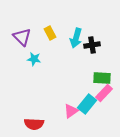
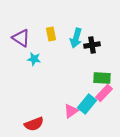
yellow rectangle: moved 1 px right, 1 px down; rotated 16 degrees clockwise
purple triangle: moved 1 px left, 1 px down; rotated 12 degrees counterclockwise
red semicircle: rotated 24 degrees counterclockwise
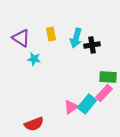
green rectangle: moved 6 px right, 1 px up
pink triangle: moved 4 px up
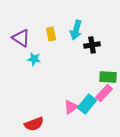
cyan arrow: moved 8 px up
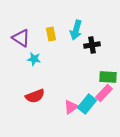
red semicircle: moved 1 px right, 28 px up
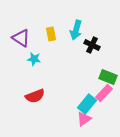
black cross: rotated 35 degrees clockwise
green rectangle: rotated 18 degrees clockwise
pink triangle: moved 13 px right, 12 px down
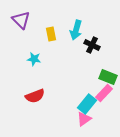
purple triangle: moved 18 px up; rotated 12 degrees clockwise
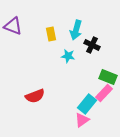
purple triangle: moved 8 px left, 6 px down; rotated 24 degrees counterclockwise
cyan star: moved 34 px right, 3 px up
pink triangle: moved 2 px left, 1 px down
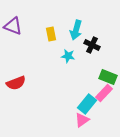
red semicircle: moved 19 px left, 13 px up
